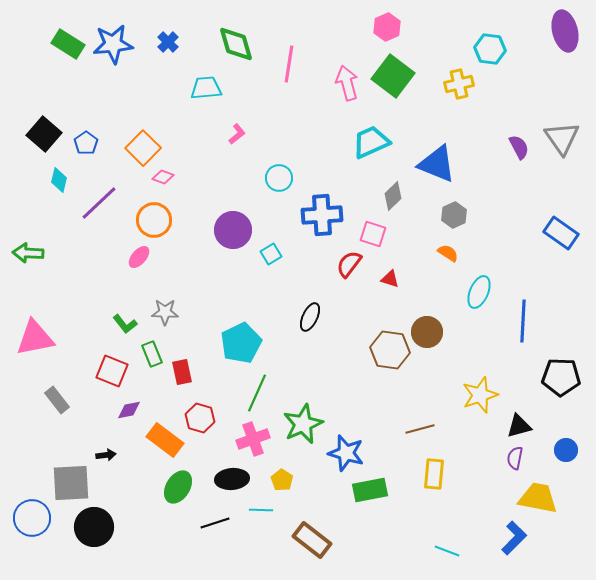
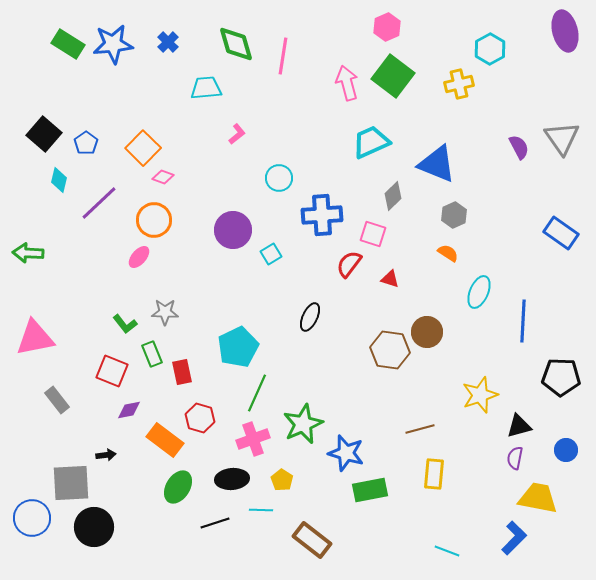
cyan hexagon at (490, 49): rotated 24 degrees clockwise
pink line at (289, 64): moved 6 px left, 8 px up
cyan pentagon at (241, 343): moved 3 px left, 4 px down
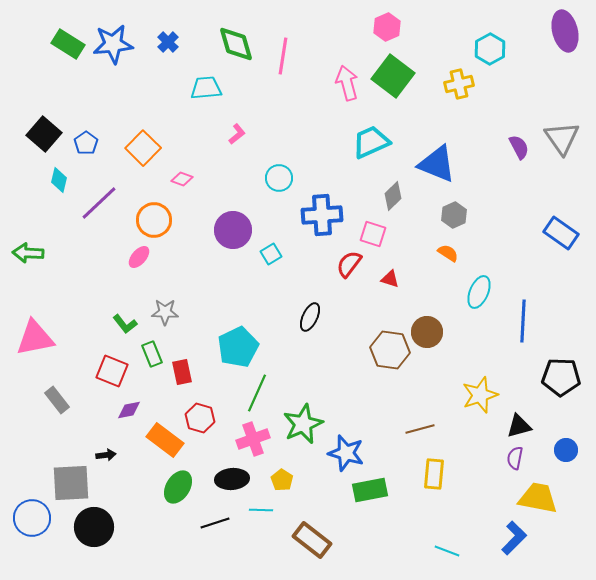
pink diamond at (163, 177): moved 19 px right, 2 px down
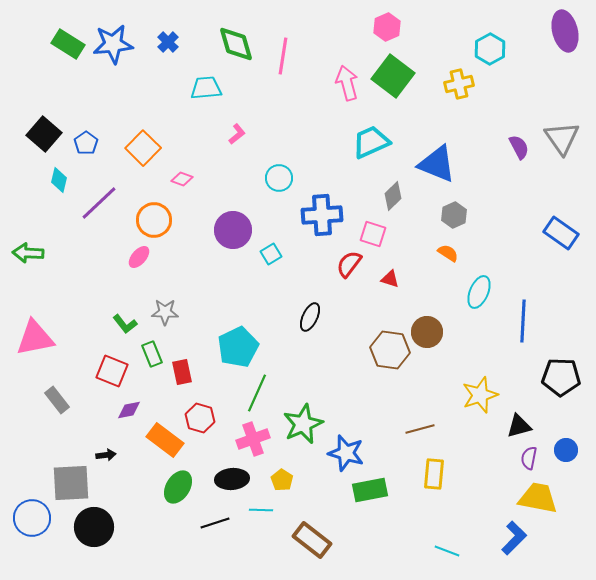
purple semicircle at (515, 458): moved 14 px right
